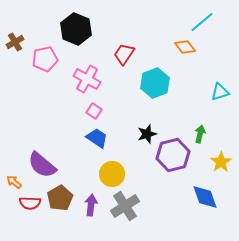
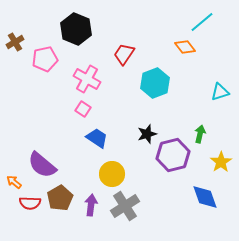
pink square: moved 11 px left, 2 px up
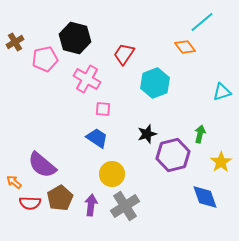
black hexagon: moved 1 px left, 9 px down; rotated 8 degrees counterclockwise
cyan triangle: moved 2 px right
pink square: moved 20 px right; rotated 28 degrees counterclockwise
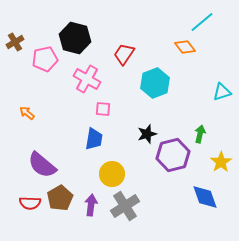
blue trapezoid: moved 3 px left, 1 px down; rotated 65 degrees clockwise
orange arrow: moved 13 px right, 69 px up
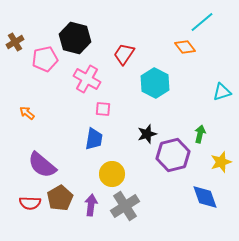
cyan hexagon: rotated 12 degrees counterclockwise
yellow star: rotated 15 degrees clockwise
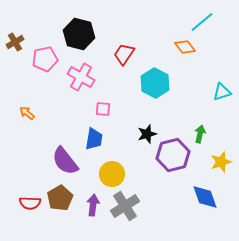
black hexagon: moved 4 px right, 4 px up
pink cross: moved 6 px left, 2 px up
purple semicircle: moved 23 px right, 4 px up; rotated 12 degrees clockwise
purple arrow: moved 2 px right
